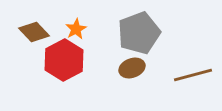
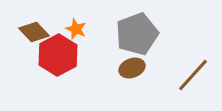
orange star: rotated 20 degrees counterclockwise
gray pentagon: moved 2 px left, 1 px down
red hexagon: moved 6 px left, 5 px up
brown line: rotated 33 degrees counterclockwise
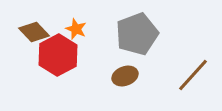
brown ellipse: moved 7 px left, 8 px down
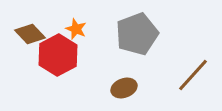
brown diamond: moved 4 px left, 2 px down
brown ellipse: moved 1 px left, 12 px down
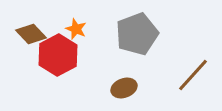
brown diamond: moved 1 px right
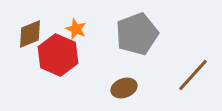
brown diamond: moved 1 px left; rotated 68 degrees counterclockwise
red hexagon: rotated 9 degrees counterclockwise
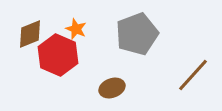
brown ellipse: moved 12 px left
